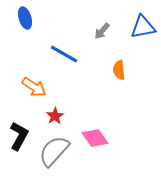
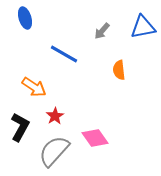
black L-shape: moved 1 px right, 9 px up
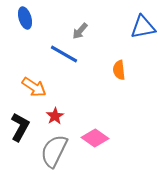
gray arrow: moved 22 px left
pink diamond: rotated 20 degrees counterclockwise
gray semicircle: rotated 16 degrees counterclockwise
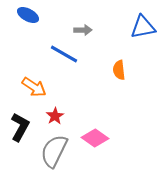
blue ellipse: moved 3 px right, 3 px up; rotated 45 degrees counterclockwise
gray arrow: moved 3 px right, 1 px up; rotated 132 degrees counterclockwise
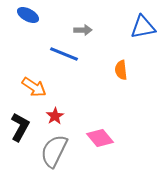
blue line: rotated 8 degrees counterclockwise
orange semicircle: moved 2 px right
pink diamond: moved 5 px right; rotated 16 degrees clockwise
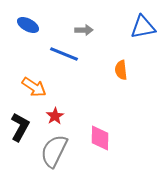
blue ellipse: moved 10 px down
gray arrow: moved 1 px right
pink diamond: rotated 40 degrees clockwise
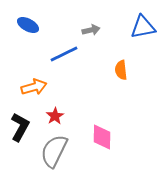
gray arrow: moved 7 px right; rotated 12 degrees counterclockwise
blue line: rotated 48 degrees counterclockwise
orange arrow: rotated 50 degrees counterclockwise
pink diamond: moved 2 px right, 1 px up
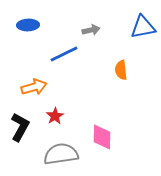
blue ellipse: rotated 30 degrees counterclockwise
gray semicircle: moved 7 px right, 3 px down; rotated 56 degrees clockwise
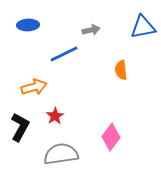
pink diamond: moved 9 px right; rotated 36 degrees clockwise
